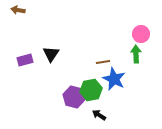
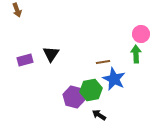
brown arrow: moved 1 px left; rotated 120 degrees counterclockwise
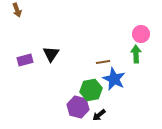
purple hexagon: moved 4 px right, 10 px down
black arrow: rotated 72 degrees counterclockwise
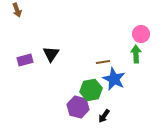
black arrow: moved 5 px right, 1 px down; rotated 16 degrees counterclockwise
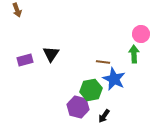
green arrow: moved 2 px left
brown line: rotated 16 degrees clockwise
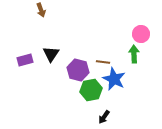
brown arrow: moved 24 px right
purple hexagon: moved 37 px up
black arrow: moved 1 px down
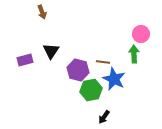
brown arrow: moved 1 px right, 2 px down
black triangle: moved 3 px up
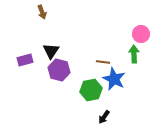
purple hexagon: moved 19 px left
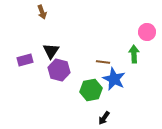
pink circle: moved 6 px right, 2 px up
black arrow: moved 1 px down
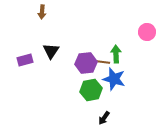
brown arrow: rotated 24 degrees clockwise
green arrow: moved 18 px left
purple hexagon: moved 27 px right, 7 px up; rotated 20 degrees counterclockwise
blue star: rotated 10 degrees counterclockwise
